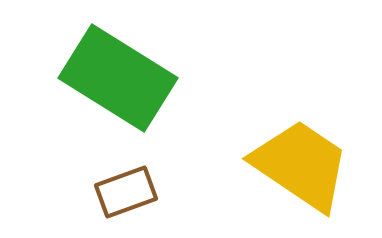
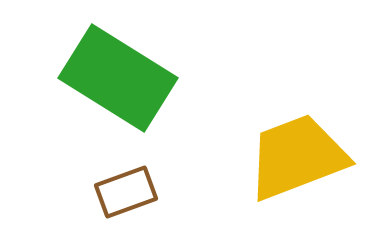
yellow trapezoid: moved 4 px left, 8 px up; rotated 55 degrees counterclockwise
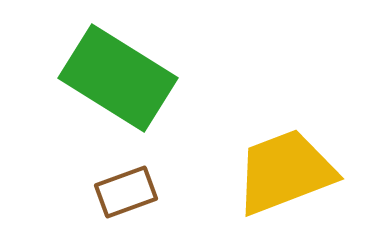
yellow trapezoid: moved 12 px left, 15 px down
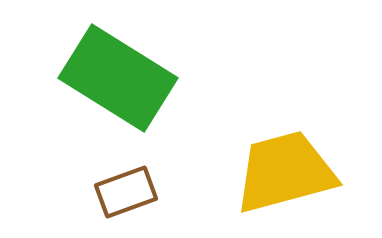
yellow trapezoid: rotated 6 degrees clockwise
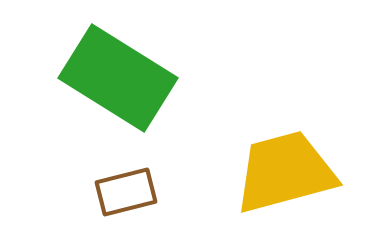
brown rectangle: rotated 6 degrees clockwise
